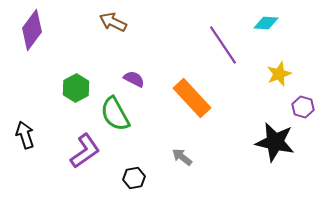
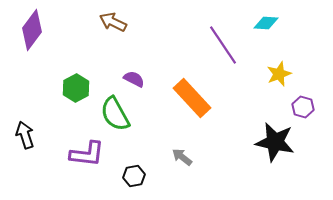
purple L-shape: moved 2 px right, 3 px down; rotated 42 degrees clockwise
black hexagon: moved 2 px up
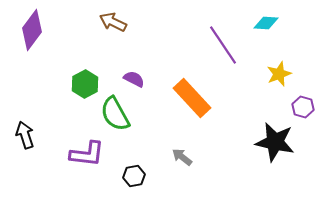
green hexagon: moved 9 px right, 4 px up
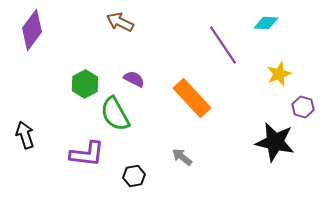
brown arrow: moved 7 px right
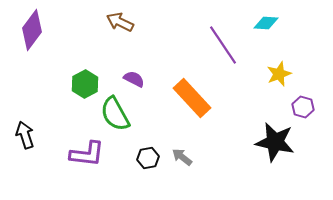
black hexagon: moved 14 px right, 18 px up
